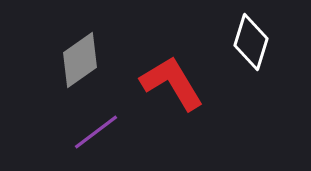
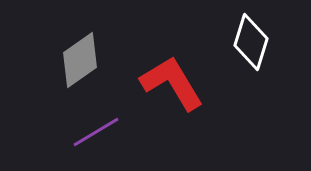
purple line: rotated 6 degrees clockwise
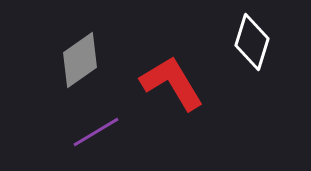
white diamond: moved 1 px right
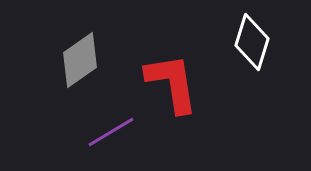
red L-shape: rotated 22 degrees clockwise
purple line: moved 15 px right
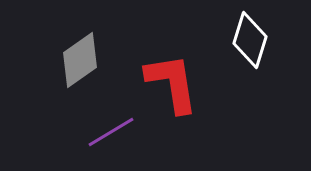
white diamond: moved 2 px left, 2 px up
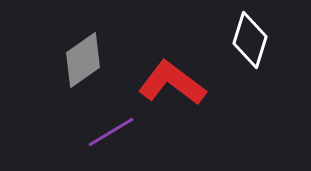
gray diamond: moved 3 px right
red L-shape: rotated 44 degrees counterclockwise
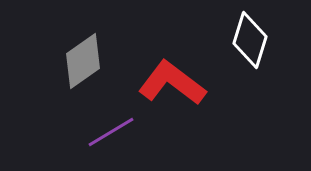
gray diamond: moved 1 px down
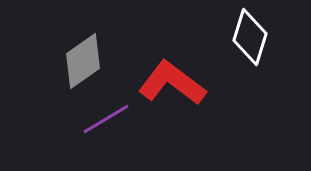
white diamond: moved 3 px up
purple line: moved 5 px left, 13 px up
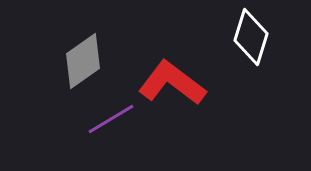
white diamond: moved 1 px right
purple line: moved 5 px right
